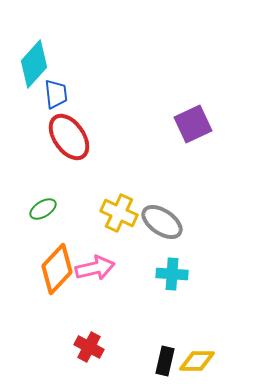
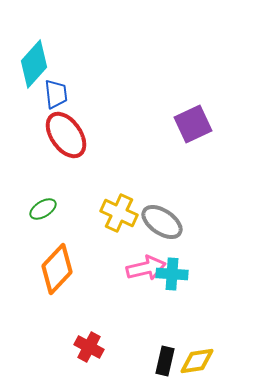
red ellipse: moved 3 px left, 2 px up
pink arrow: moved 51 px right
yellow diamond: rotated 9 degrees counterclockwise
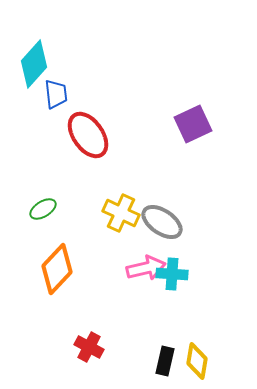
red ellipse: moved 22 px right
yellow cross: moved 2 px right
yellow diamond: rotated 72 degrees counterclockwise
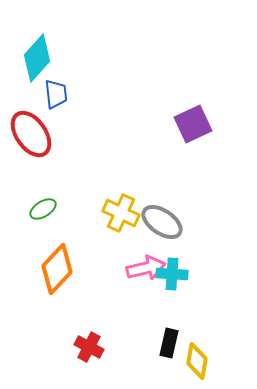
cyan diamond: moved 3 px right, 6 px up
red ellipse: moved 57 px left, 1 px up
black rectangle: moved 4 px right, 18 px up
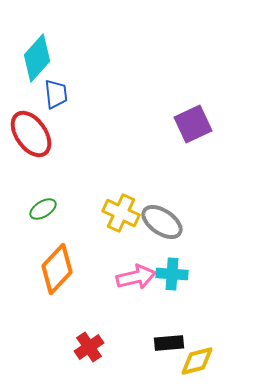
pink arrow: moved 10 px left, 9 px down
black rectangle: rotated 72 degrees clockwise
red cross: rotated 28 degrees clockwise
yellow diamond: rotated 66 degrees clockwise
